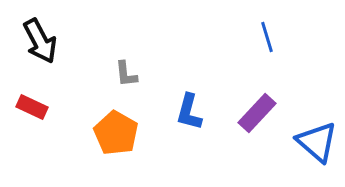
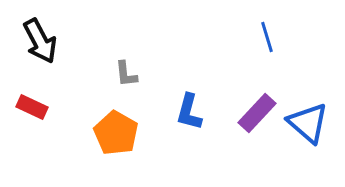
blue triangle: moved 9 px left, 19 px up
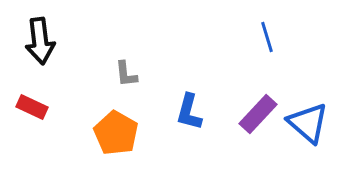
black arrow: rotated 21 degrees clockwise
purple rectangle: moved 1 px right, 1 px down
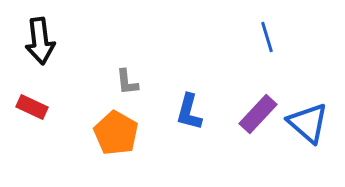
gray L-shape: moved 1 px right, 8 px down
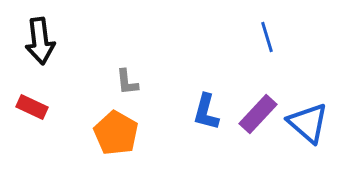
blue L-shape: moved 17 px right
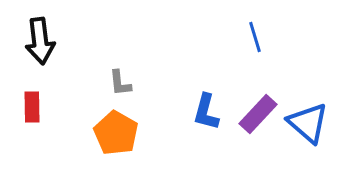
blue line: moved 12 px left
gray L-shape: moved 7 px left, 1 px down
red rectangle: rotated 64 degrees clockwise
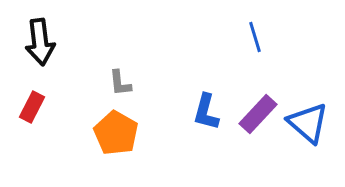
black arrow: moved 1 px down
red rectangle: rotated 28 degrees clockwise
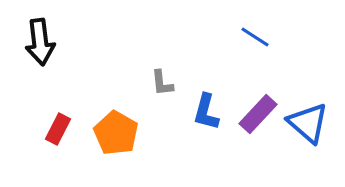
blue line: rotated 40 degrees counterclockwise
gray L-shape: moved 42 px right
red rectangle: moved 26 px right, 22 px down
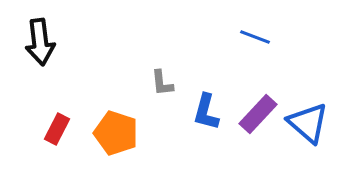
blue line: rotated 12 degrees counterclockwise
red rectangle: moved 1 px left
orange pentagon: rotated 12 degrees counterclockwise
